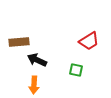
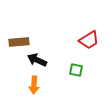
red trapezoid: moved 1 px up
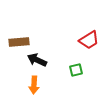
green square: rotated 24 degrees counterclockwise
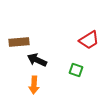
green square: rotated 32 degrees clockwise
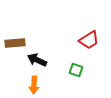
brown rectangle: moved 4 px left, 1 px down
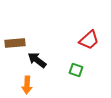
red trapezoid: rotated 10 degrees counterclockwise
black arrow: rotated 12 degrees clockwise
orange arrow: moved 7 px left
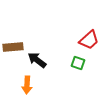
brown rectangle: moved 2 px left, 4 px down
green square: moved 2 px right, 7 px up
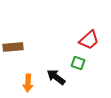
black arrow: moved 19 px right, 17 px down
orange arrow: moved 1 px right, 2 px up
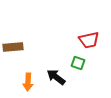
red trapezoid: rotated 30 degrees clockwise
orange arrow: moved 1 px up
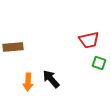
green square: moved 21 px right
black arrow: moved 5 px left, 2 px down; rotated 12 degrees clockwise
